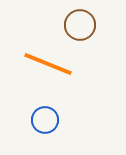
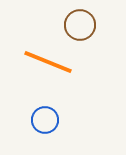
orange line: moved 2 px up
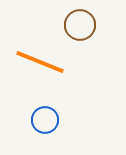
orange line: moved 8 px left
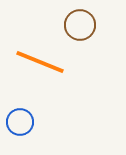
blue circle: moved 25 px left, 2 px down
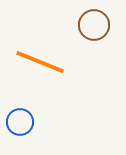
brown circle: moved 14 px right
